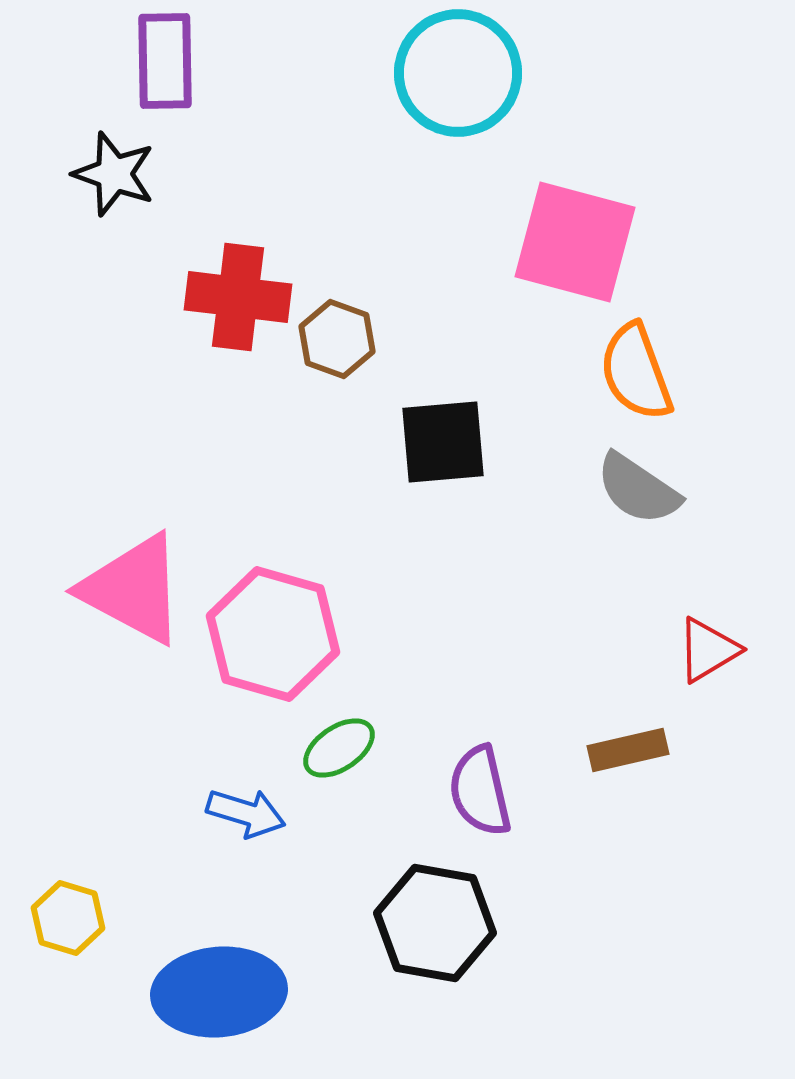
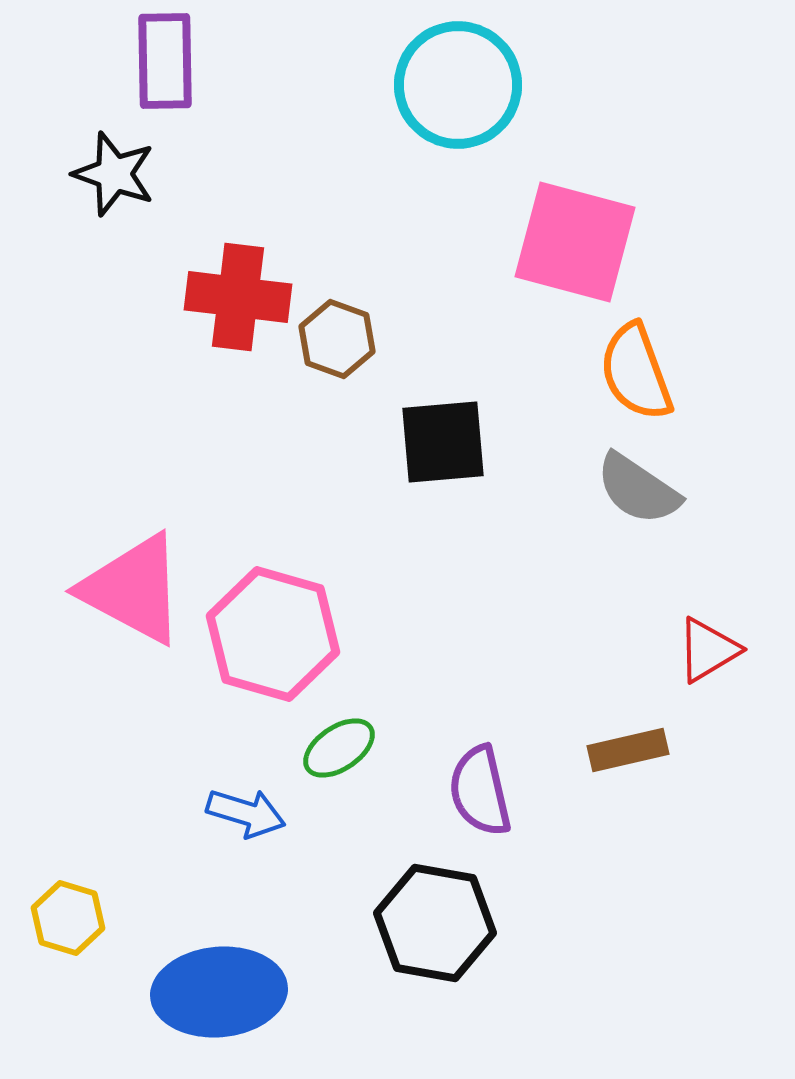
cyan circle: moved 12 px down
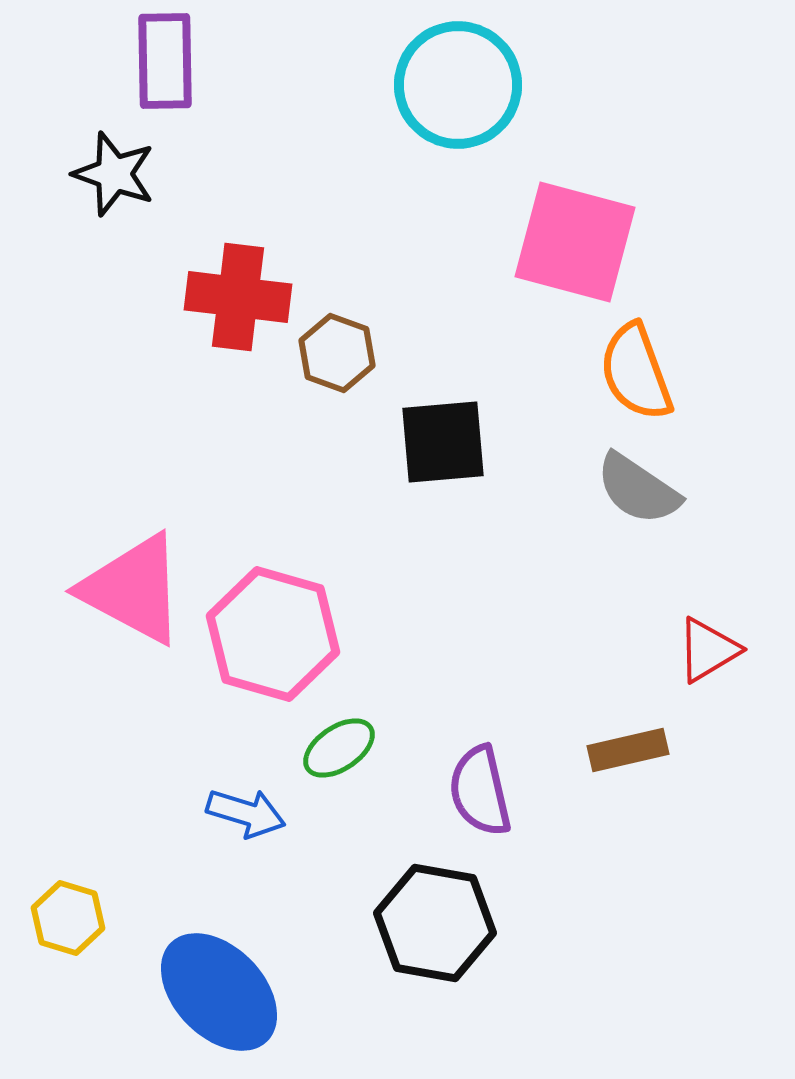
brown hexagon: moved 14 px down
blue ellipse: rotated 51 degrees clockwise
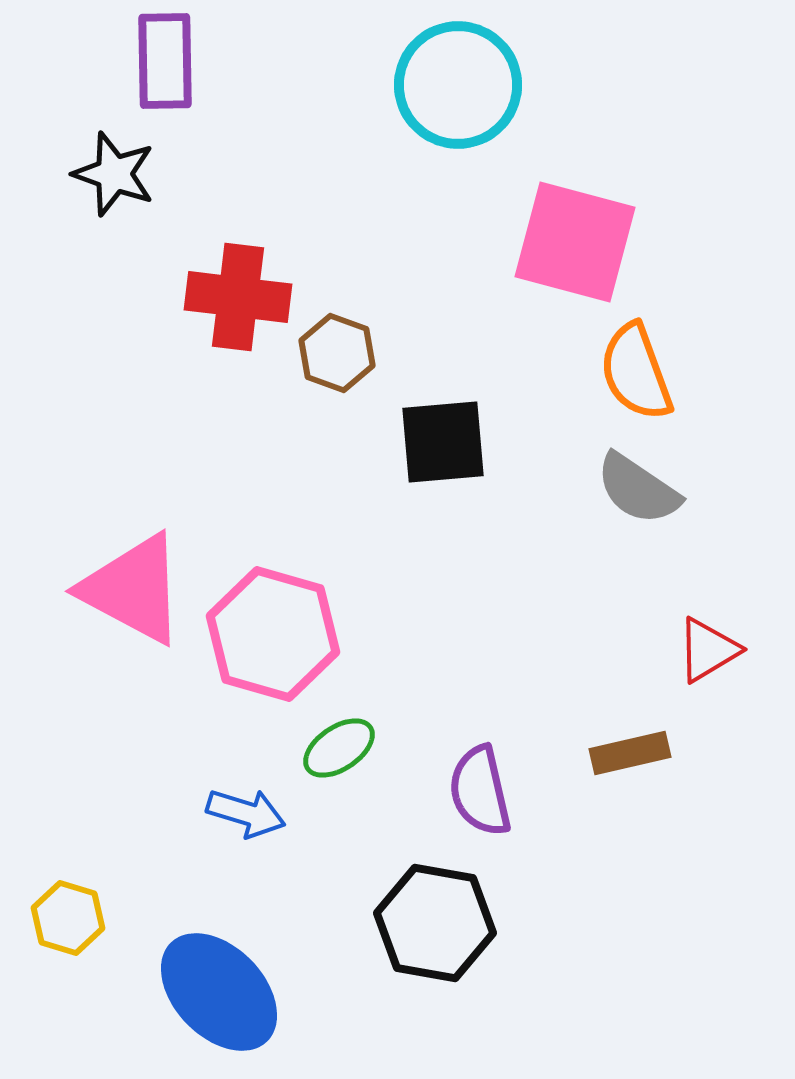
brown rectangle: moved 2 px right, 3 px down
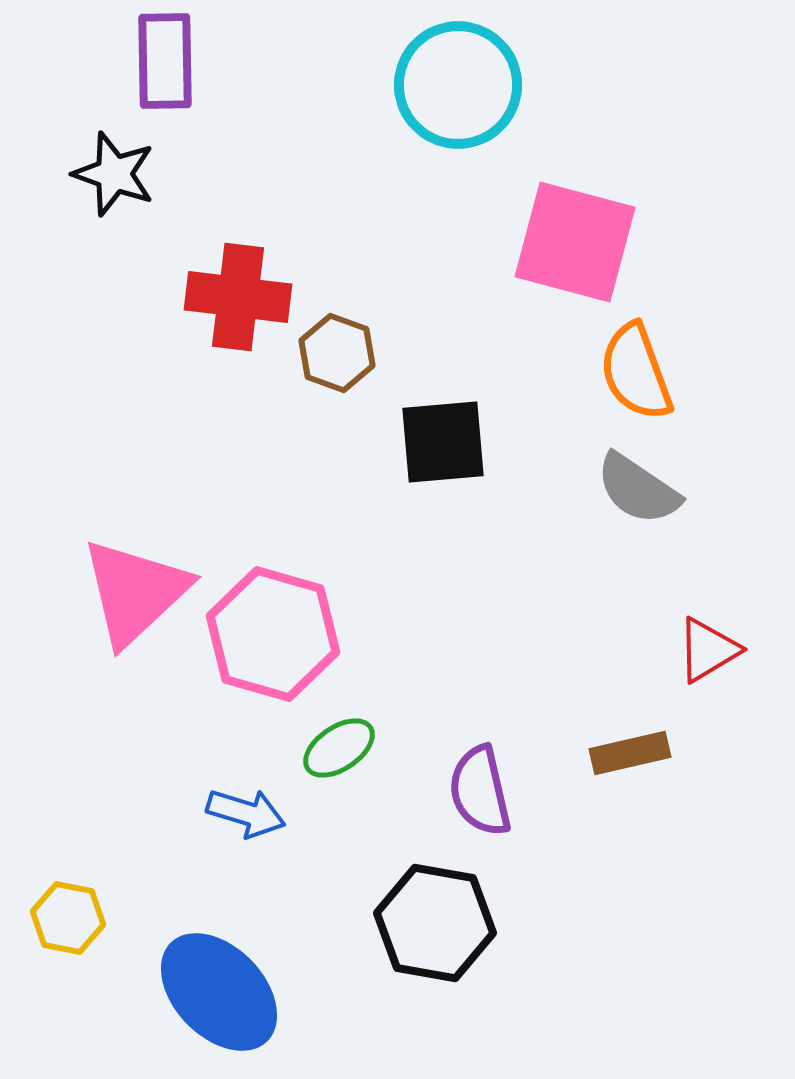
pink triangle: moved 2 px right, 3 px down; rotated 49 degrees clockwise
yellow hexagon: rotated 6 degrees counterclockwise
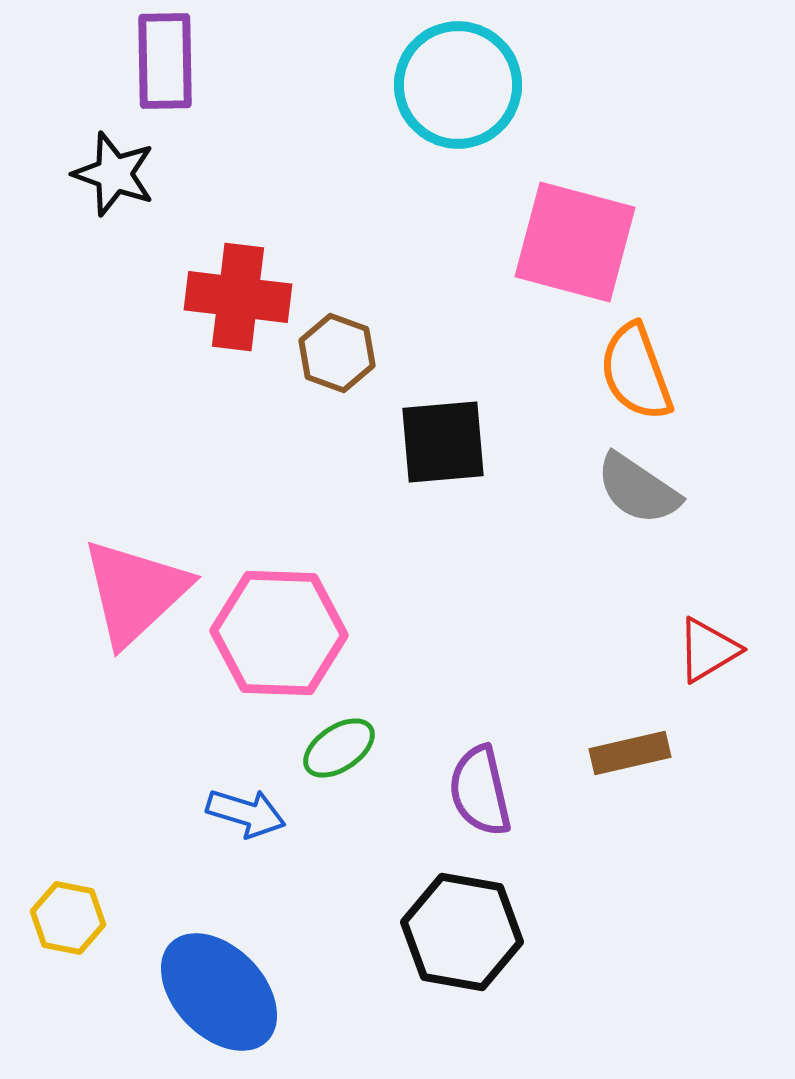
pink hexagon: moved 6 px right, 1 px up; rotated 14 degrees counterclockwise
black hexagon: moved 27 px right, 9 px down
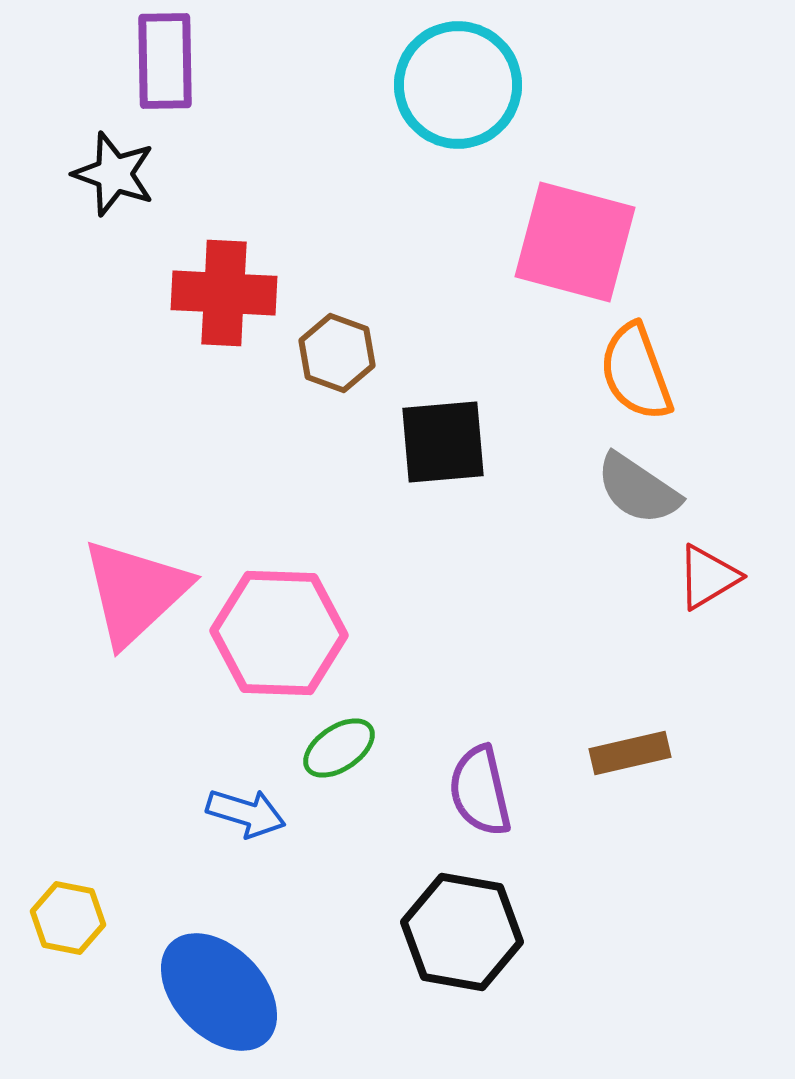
red cross: moved 14 px left, 4 px up; rotated 4 degrees counterclockwise
red triangle: moved 73 px up
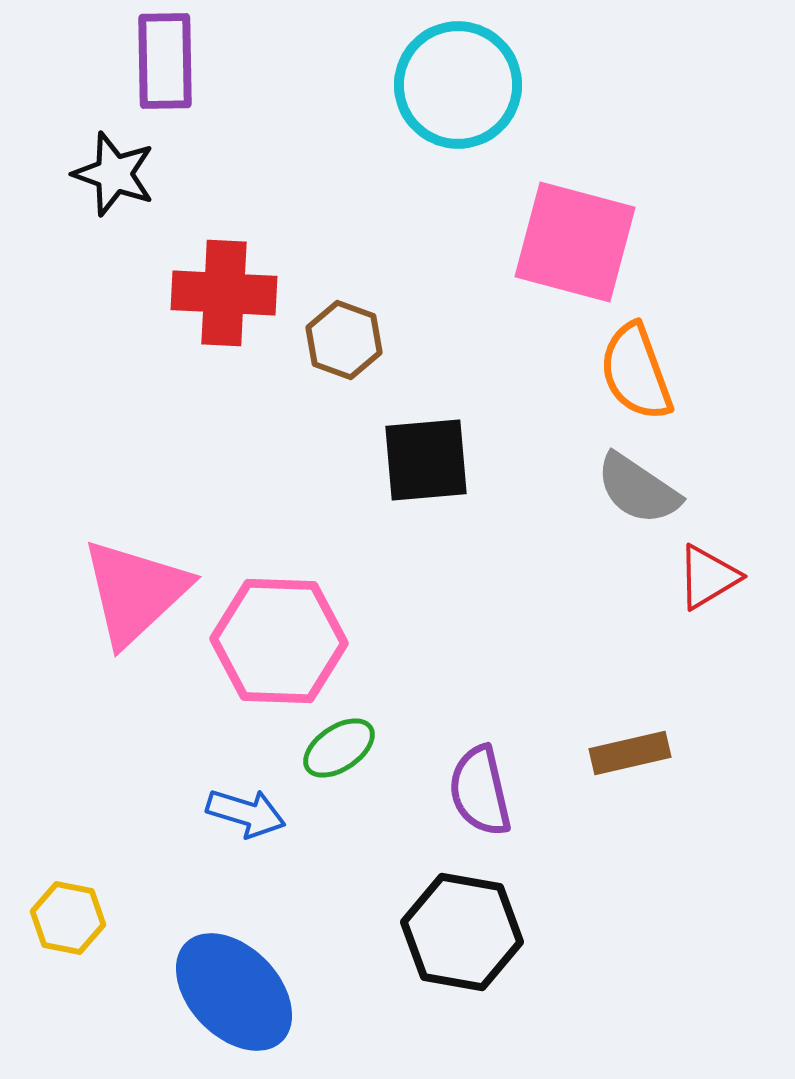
brown hexagon: moved 7 px right, 13 px up
black square: moved 17 px left, 18 px down
pink hexagon: moved 8 px down
blue ellipse: moved 15 px right
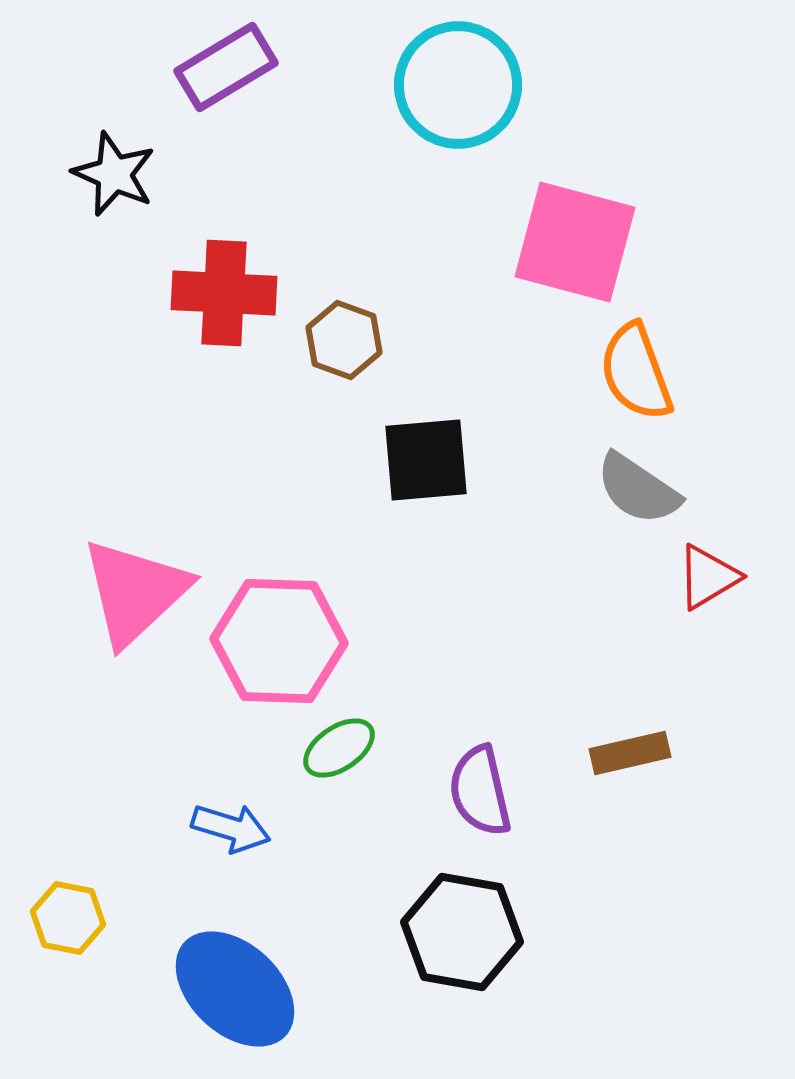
purple rectangle: moved 61 px right, 6 px down; rotated 60 degrees clockwise
black star: rotated 4 degrees clockwise
blue arrow: moved 15 px left, 15 px down
blue ellipse: moved 1 px right, 3 px up; rotated 3 degrees counterclockwise
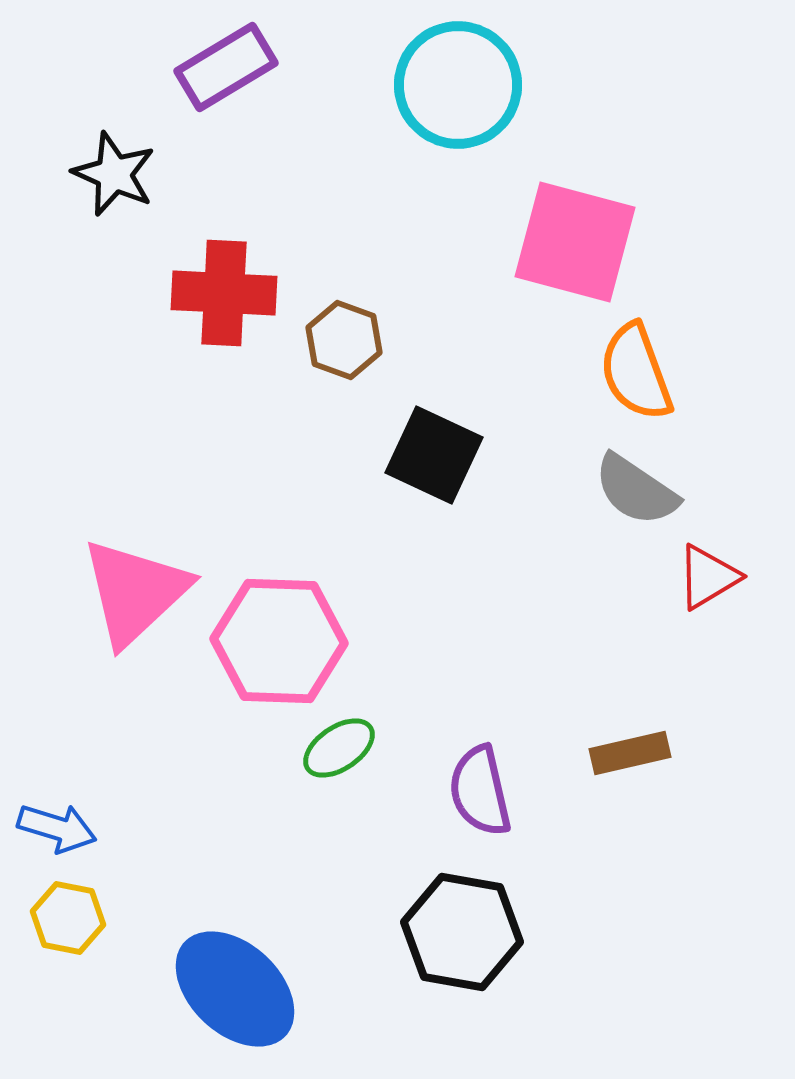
black square: moved 8 px right, 5 px up; rotated 30 degrees clockwise
gray semicircle: moved 2 px left, 1 px down
blue arrow: moved 174 px left
